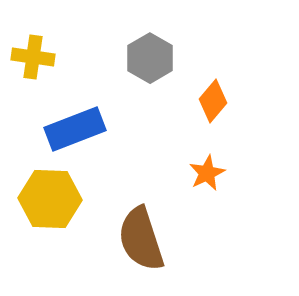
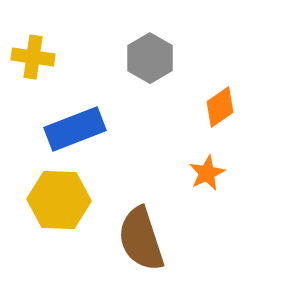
orange diamond: moved 7 px right, 6 px down; rotated 15 degrees clockwise
yellow hexagon: moved 9 px right, 1 px down
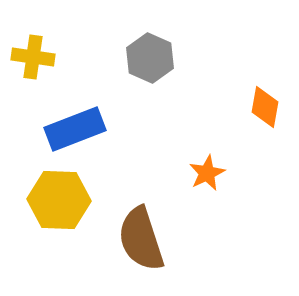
gray hexagon: rotated 6 degrees counterclockwise
orange diamond: moved 45 px right; rotated 45 degrees counterclockwise
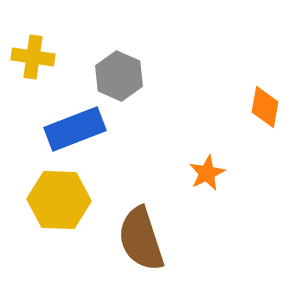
gray hexagon: moved 31 px left, 18 px down
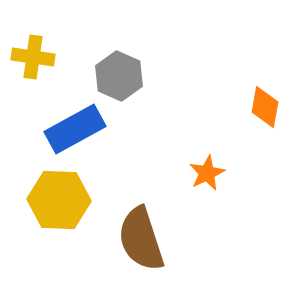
blue rectangle: rotated 8 degrees counterclockwise
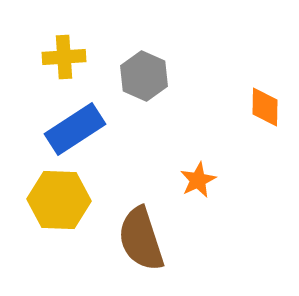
yellow cross: moved 31 px right; rotated 12 degrees counterclockwise
gray hexagon: moved 25 px right
orange diamond: rotated 9 degrees counterclockwise
blue rectangle: rotated 4 degrees counterclockwise
orange star: moved 9 px left, 7 px down
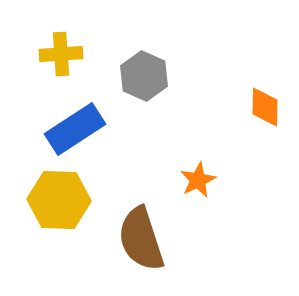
yellow cross: moved 3 px left, 3 px up
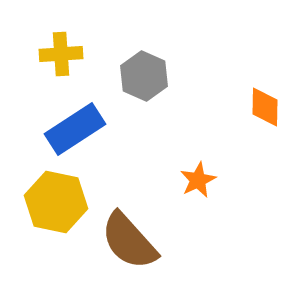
yellow hexagon: moved 3 px left, 2 px down; rotated 10 degrees clockwise
brown semicircle: moved 12 px left, 2 px down; rotated 24 degrees counterclockwise
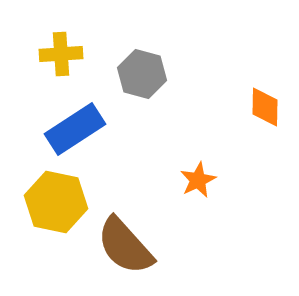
gray hexagon: moved 2 px left, 2 px up; rotated 9 degrees counterclockwise
brown semicircle: moved 4 px left, 5 px down
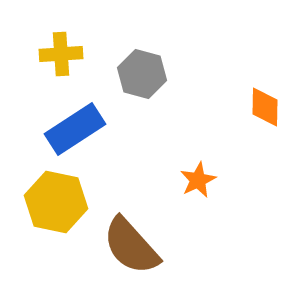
brown semicircle: moved 6 px right
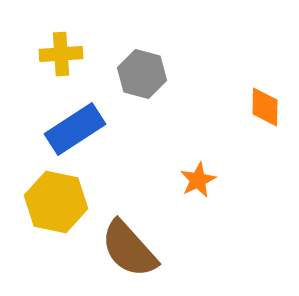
brown semicircle: moved 2 px left, 3 px down
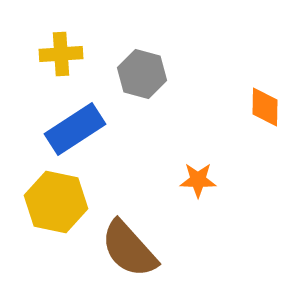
orange star: rotated 27 degrees clockwise
